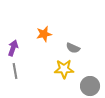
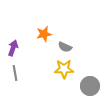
gray semicircle: moved 8 px left, 1 px up
gray line: moved 2 px down
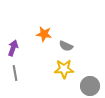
orange star: rotated 21 degrees clockwise
gray semicircle: moved 1 px right, 1 px up
